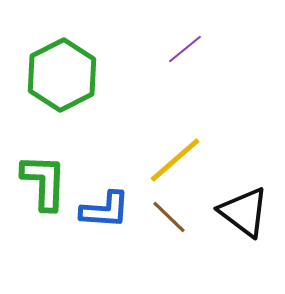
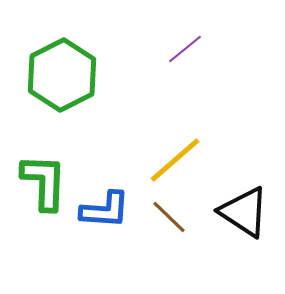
black triangle: rotated 4 degrees counterclockwise
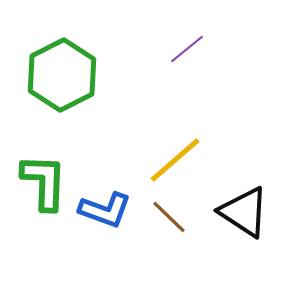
purple line: moved 2 px right
blue L-shape: rotated 16 degrees clockwise
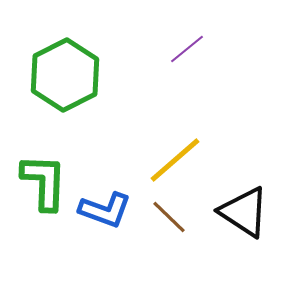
green hexagon: moved 3 px right
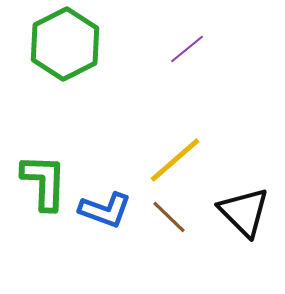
green hexagon: moved 31 px up
black triangle: rotated 12 degrees clockwise
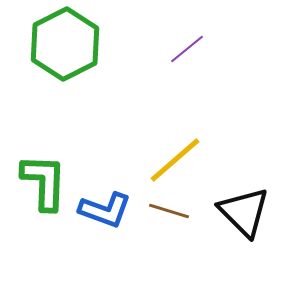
brown line: moved 6 px up; rotated 27 degrees counterclockwise
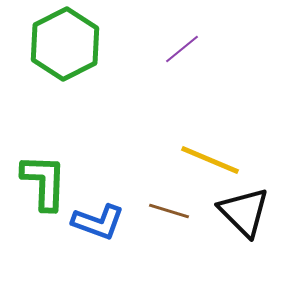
purple line: moved 5 px left
yellow line: moved 35 px right; rotated 64 degrees clockwise
blue L-shape: moved 7 px left, 12 px down
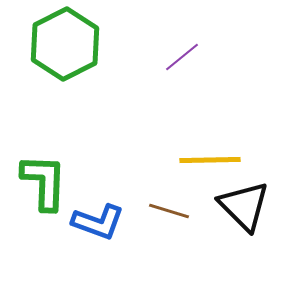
purple line: moved 8 px down
yellow line: rotated 24 degrees counterclockwise
black triangle: moved 6 px up
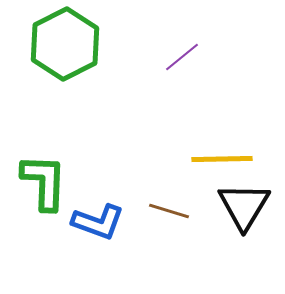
yellow line: moved 12 px right, 1 px up
black triangle: rotated 16 degrees clockwise
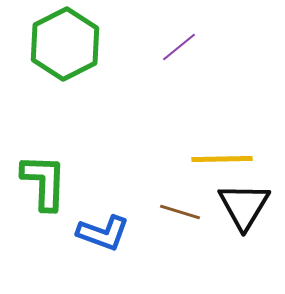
purple line: moved 3 px left, 10 px up
brown line: moved 11 px right, 1 px down
blue L-shape: moved 5 px right, 11 px down
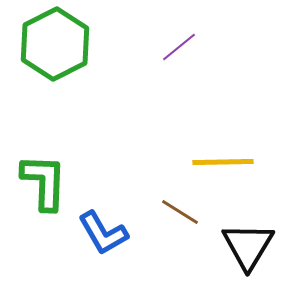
green hexagon: moved 10 px left
yellow line: moved 1 px right, 3 px down
black triangle: moved 4 px right, 40 px down
brown line: rotated 15 degrees clockwise
blue L-shape: rotated 40 degrees clockwise
